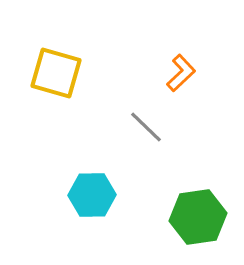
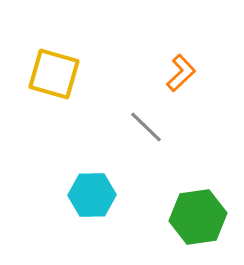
yellow square: moved 2 px left, 1 px down
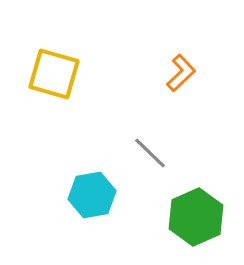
gray line: moved 4 px right, 26 px down
cyan hexagon: rotated 9 degrees counterclockwise
green hexagon: moved 2 px left; rotated 16 degrees counterclockwise
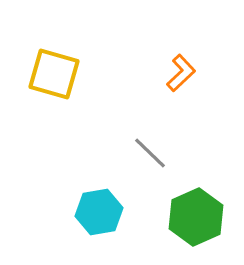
cyan hexagon: moved 7 px right, 17 px down
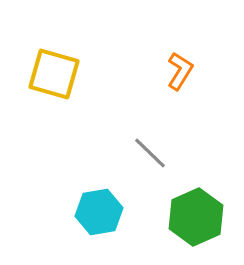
orange L-shape: moved 1 px left, 2 px up; rotated 15 degrees counterclockwise
